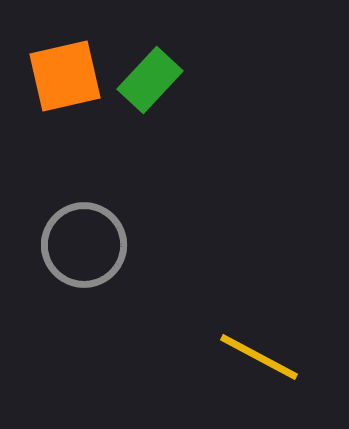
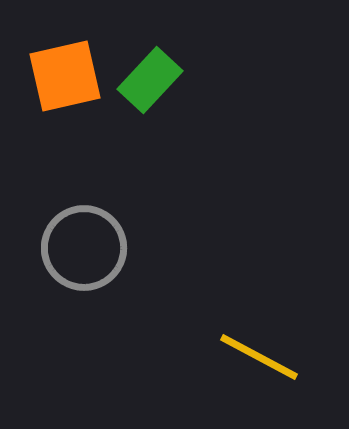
gray circle: moved 3 px down
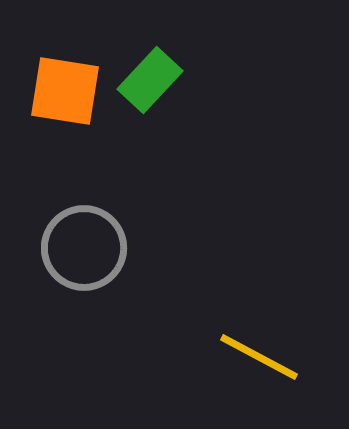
orange square: moved 15 px down; rotated 22 degrees clockwise
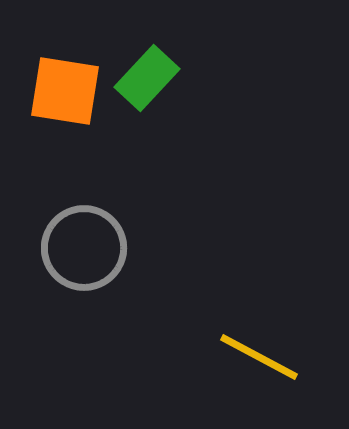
green rectangle: moved 3 px left, 2 px up
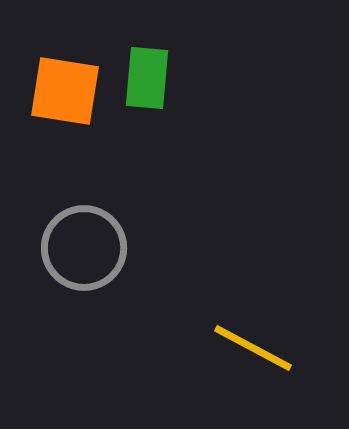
green rectangle: rotated 38 degrees counterclockwise
yellow line: moved 6 px left, 9 px up
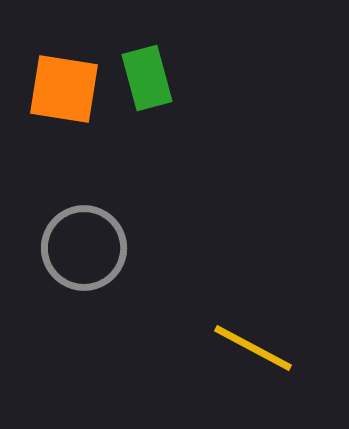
green rectangle: rotated 20 degrees counterclockwise
orange square: moved 1 px left, 2 px up
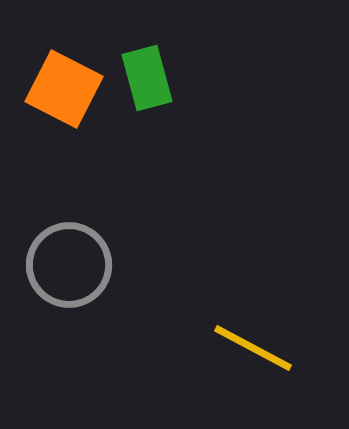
orange square: rotated 18 degrees clockwise
gray circle: moved 15 px left, 17 px down
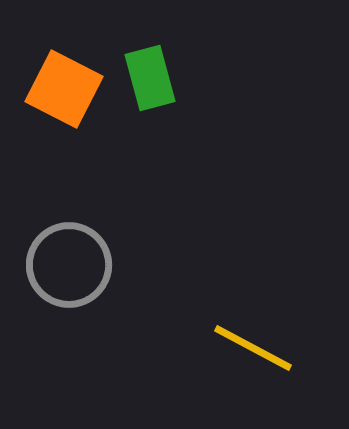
green rectangle: moved 3 px right
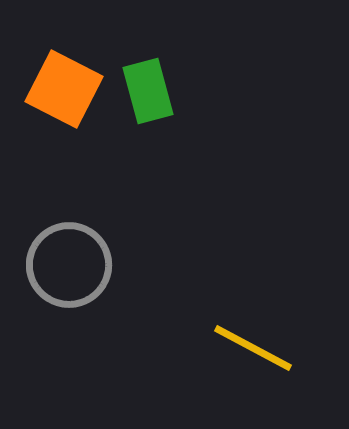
green rectangle: moved 2 px left, 13 px down
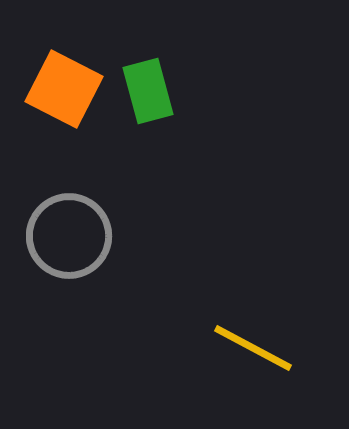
gray circle: moved 29 px up
